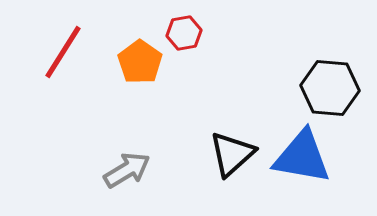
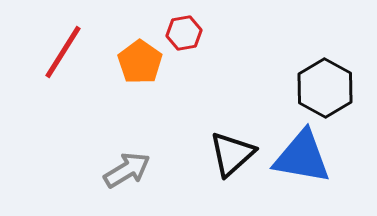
black hexagon: moved 5 px left; rotated 24 degrees clockwise
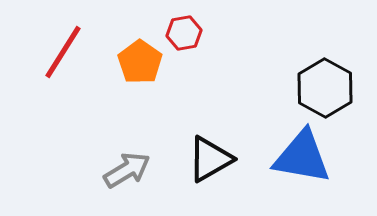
black triangle: moved 22 px left, 5 px down; rotated 12 degrees clockwise
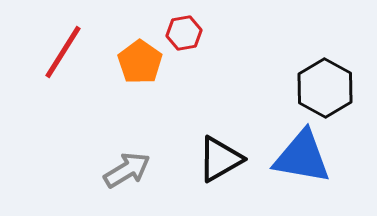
black triangle: moved 10 px right
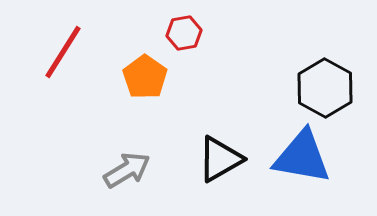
orange pentagon: moved 5 px right, 15 px down
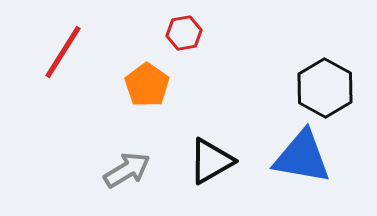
orange pentagon: moved 2 px right, 8 px down
black triangle: moved 9 px left, 2 px down
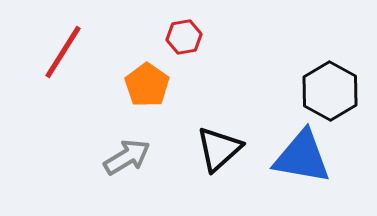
red hexagon: moved 4 px down
black hexagon: moved 5 px right, 3 px down
black triangle: moved 8 px right, 12 px up; rotated 12 degrees counterclockwise
gray arrow: moved 13 px up
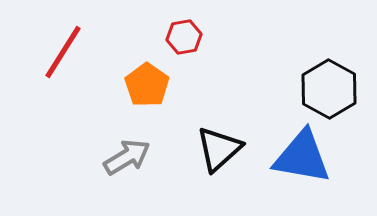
black hexagon: moved 1 px left, 2 px up
